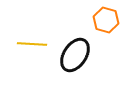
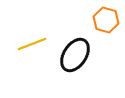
yellow line: rotated 24 degrees counterclockwise
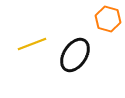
orange hexagon: moved 2 px right, 1 px up
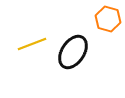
black ellipse: moved 2 px left, 3 px up
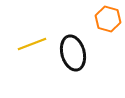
black ellipse: moved 1 px down; rotated 48 degrees counterclockwise
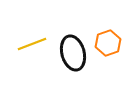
orange hexagon: moved 24 px down; rotated 25 degrees clockwise
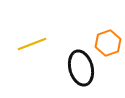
black ellipse: moved 8 px right, 15 px down
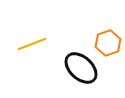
black ellipse: rotated 32 degrees counterclockwise
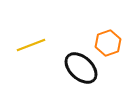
yellow line: moved 1 px left, 1 px down
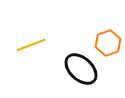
black ellipse: moved 1 px down
